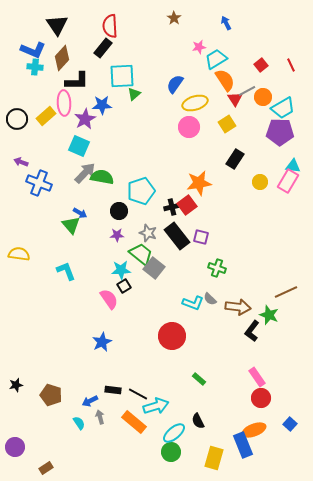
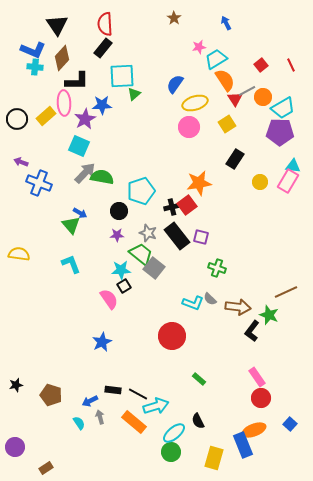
red semicircle at (110, 26): moved 5 px left, 2 px up
cyan L-shape at (66, 271): moved 5 px right, 7 px up
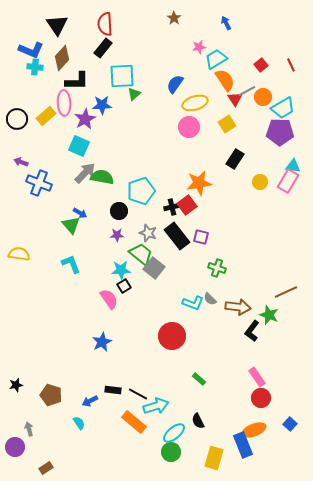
blue L-shape at (33, 50): moved 2 px left
gray arrow at (100, 417): moved 71 px left, 12 px down
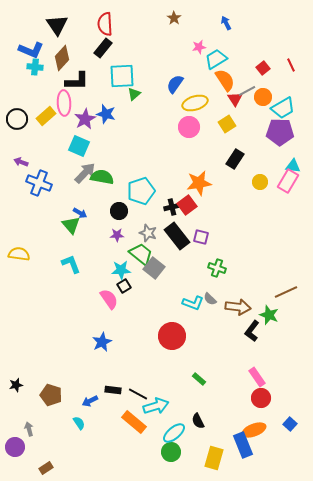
red square at (261, 65): moved 2 px right, 3 px down
blue star at (102, 105): moved 4 px right, 9 px down; rotated 18 degrees clockwise
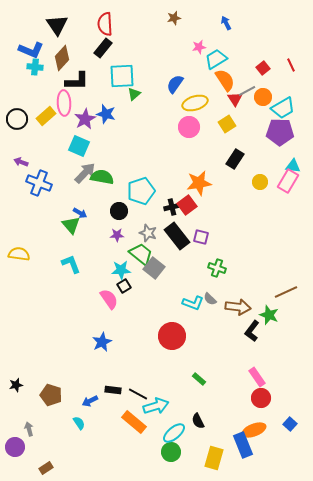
brown star at (174, 18): rotated 24 degrees clockwise
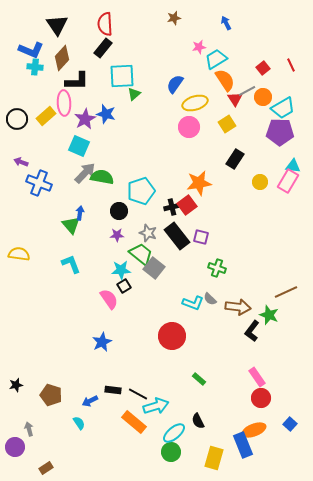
blue arrow at (80, 213): rotated 112 degrees counterclockwise
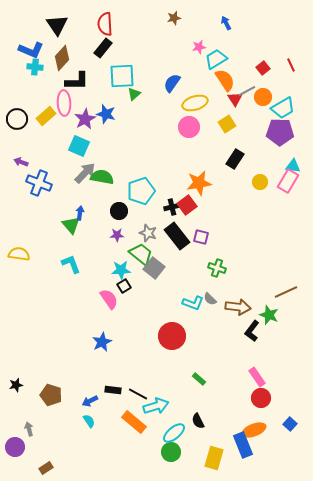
blue semicircle at (175, 84): moved 3 px left, 1 px up
cyan semicircle at (79, 423): moved 10 px right, 2 px up
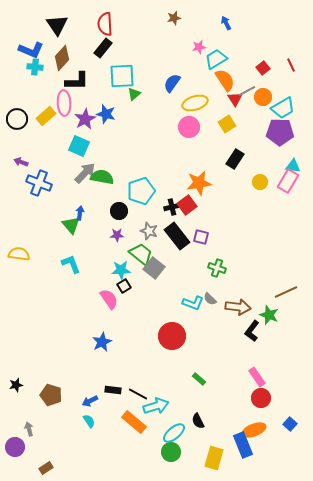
gray star at (148, 233): moved 1 px right, 2 px up
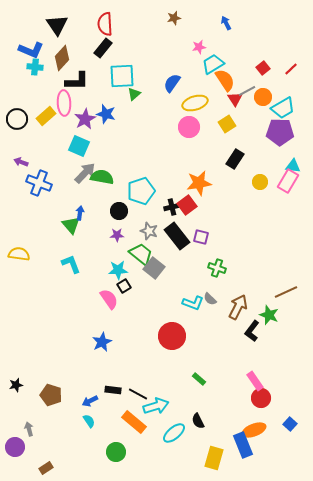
cyan trapezoid at (216, 59): moved 3 px left, 5 px down
red line at (291, 65): moved 4 px down; rotated 72 degrees clockwise
cyan star at (121, 270): moved 3 px left
brown arrow at (238, 307): rotated 70 degrees counterclockwise
pink rectangle at (257, 377): moved 2 px left, 4 px down
green circle at (171, 452): moved 55 px left
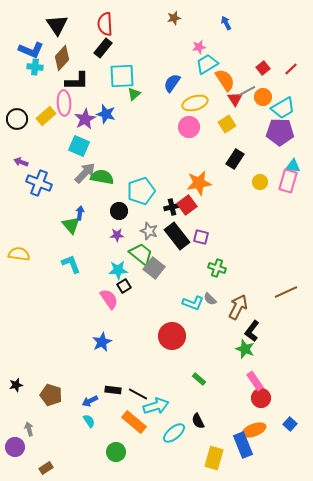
cyan trapezoid at (213, 64): moved 6 px left
pink rectangle at (288, 181): rotated 15 degrees counterclockwise
green star at (269, 315): moved 24 px left, 34 px down
